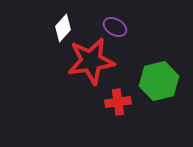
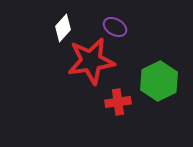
green hexagon: rotated 12 degrees counterclockwise
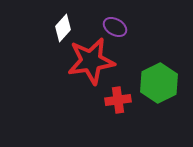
green hexagon: moved 2 px down
red cross: moved 2 px up
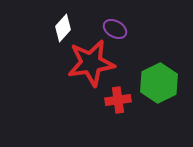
purple ellipse: moved 2 px down
red star: moved 2 px down
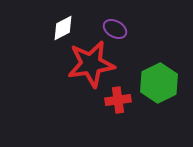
white diamond: rotated 20 degrees clockwise
red star: moved 1 px down
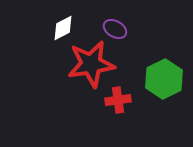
green hexagon: moved 5 px right, 4 px up
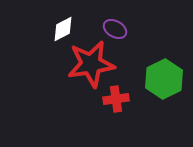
white diamond: moved 1 px down
red cross: moved 2 px left, 1 px up
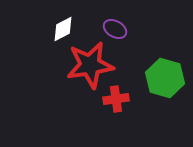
red star: moved 1 px left, 1 px down
green hexagon: moved 1 px right, 1 px up; rotated 18 degrees counterclockwise
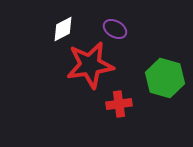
red cross: moved 3 px right, 5 px down
